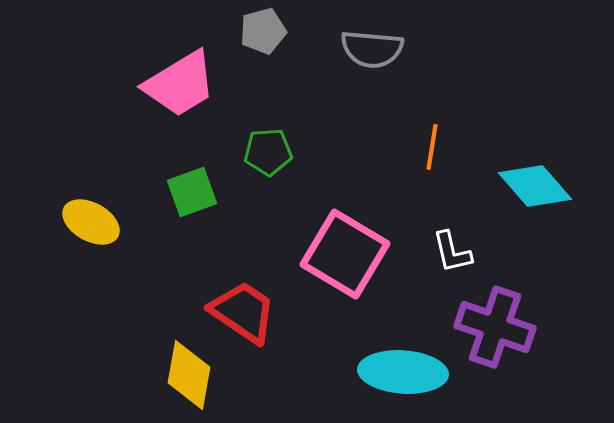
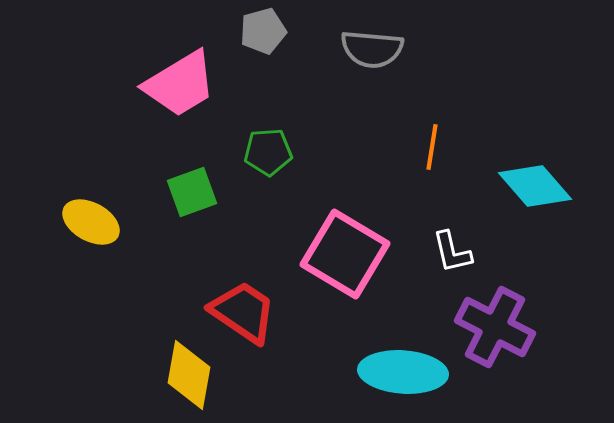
purple cross: rotated 8 degrees clockwise
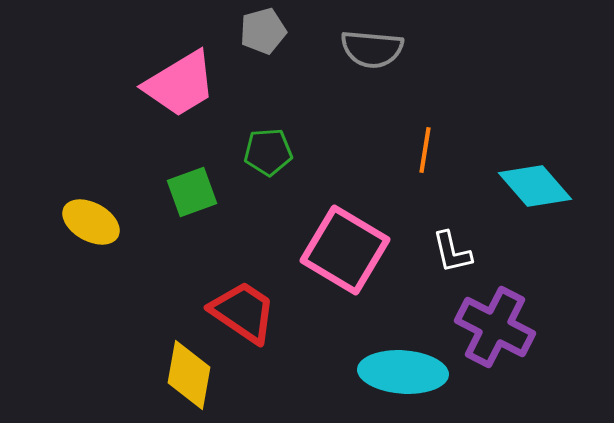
orange line: moved 7 px left, 3 px down
pink square: moved 4 px up
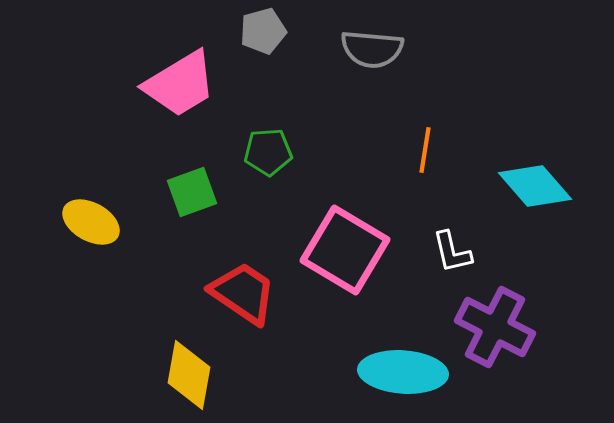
red trapezoid: moved 19 px up
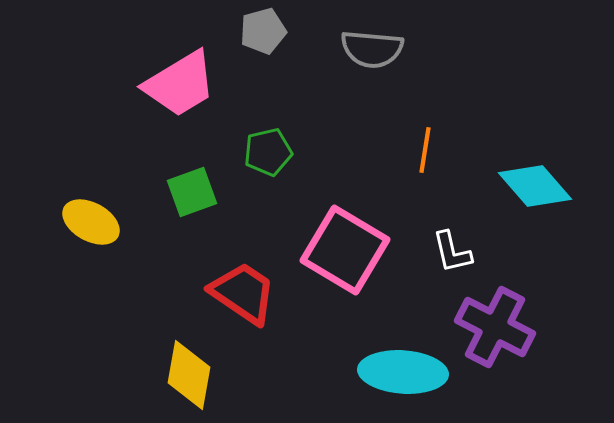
green pentagon: rotated 9 degrees counterclockwise
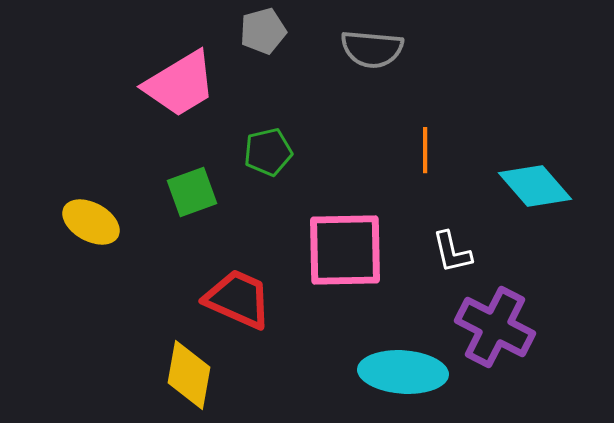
orange line: rotated 9 degrees counterclockwise
pink square: rotated 32 degrees counterclockwise
red trapezoid: moved 5 px left, 6 px down; rotated 10 degrees counterclockwise
